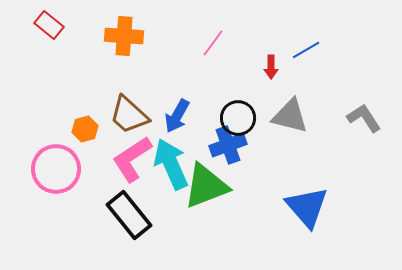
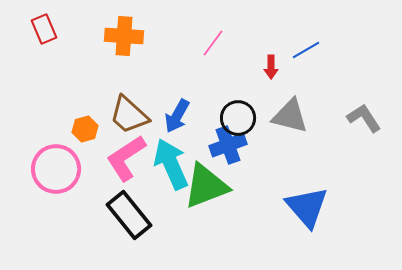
red rectangle: moved 5 px left, 4 px down; rotated 28 degrees clockwise
pink L-shape: moved 6 px left, 1 px up
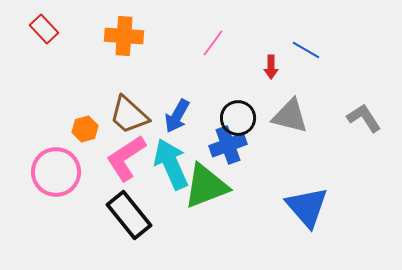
red rectangle: rotated 20 degrees counterclockwise
blue line: rotated 60 degrees clockwise
pink circle: moved 3 px down
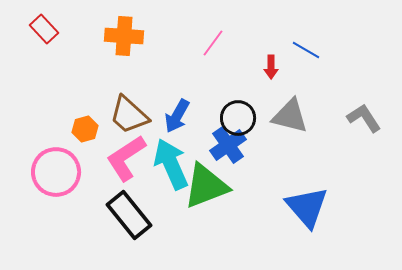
blue cross: rotated 15 degrees counterclockwise
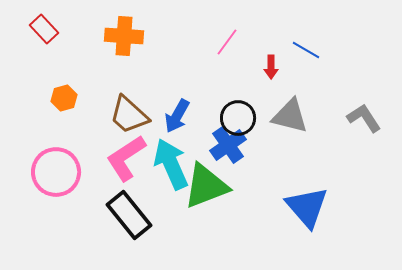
pink line: moved 14 px right, 1 px up
orange hexagon: moved 21 px left, 31 px up
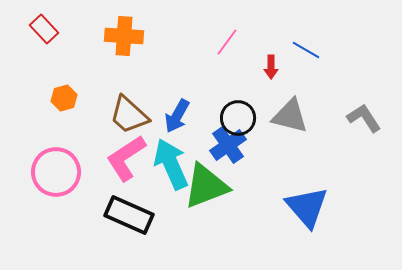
black rectangle: rotated 27 degrees counterclockwise
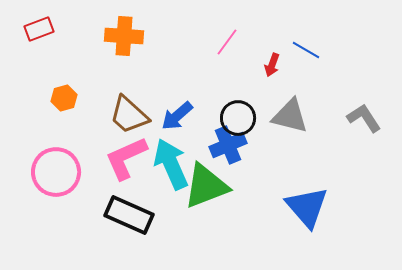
red rectangle: moved 5 px left; rotated 68 degrees counterclockwise
red arrow: moved 1 px right, 2 px up; rotated 20 degrees clockwise
blue arrow: rotated 20 degrees clockwise
blue cross: rotated 12 degrees clockwise
pink L-shape: rotated 9 degrees clockwise
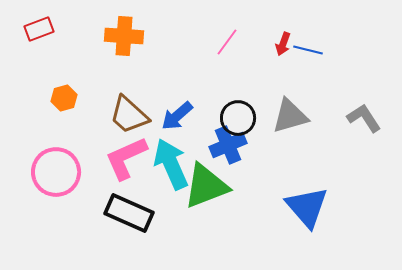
blue line: moved 2 px right; rotated 16 degrees counterclockwise
red arrow: moved 11 px right, 21 px up
gray triangle: rotated 30 degrees counterclockwise
black rectangle: moved 2 px up
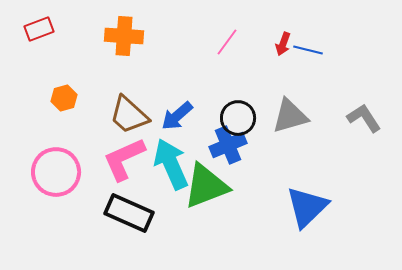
pink L-shape: moved 2 px left, 1 px down
blue triangle: rotated 27 degrees clockwise
